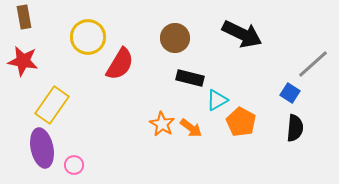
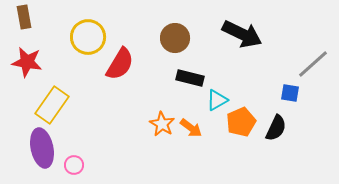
red star: moved 4 px right, 1 px down
blue square: rotated 24 degrees counterclockwise
orange pentagon: rotated 20 degrees clockwise
black semicircle: moved 19 px left; rotated 20 degrees clockwise
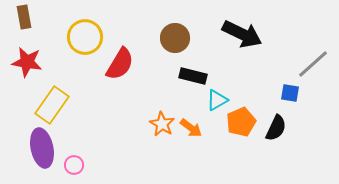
yellow circle: moved 3 px left
black rectangle: moved 3 px right, 2 px up
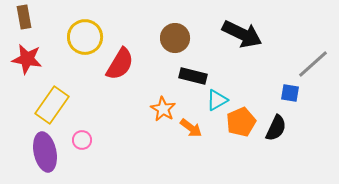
red star: moved 3 px up
orange star: moved 1 px right, 15 px up
purple ellipse: moved 3 px right, 4 px down
pink circle: moved 8 px right, 25 px up
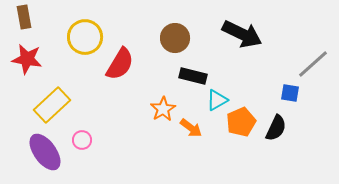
yellow rectangle: rotated 12 degrees clockwise
orange star: rotated 10 degrees clockwise
purple ellipse: rotated 24 degrees counterclockwise
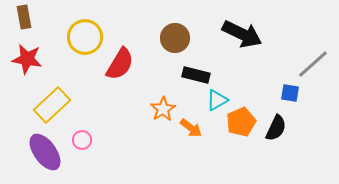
black rectangle: moved 3 px right, 1 px up
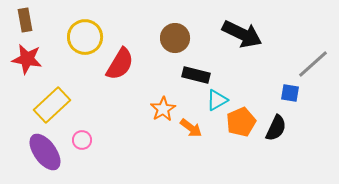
brown rectangle: moved 1 px right, 3 px down
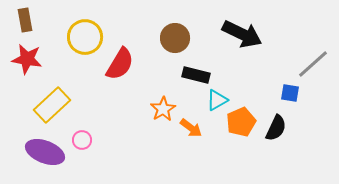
purple ellipse: rotated 33 degrees counterclockwise
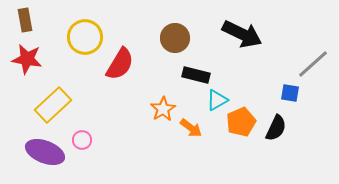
yellow rectangle: moved 1 px right
